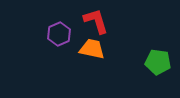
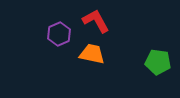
red L-shape: rotated 12 degrees counterclockwise
orange trapezoid: moved 5 px down
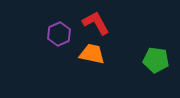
red L-shape: moved 2 px down
green pentagon: moved 2 px left, 2 px up
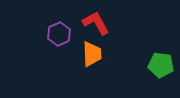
orange trapezoid: rotated 76 degrees clockwise
green pentagon: moved 5 px right, 5 px down
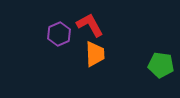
red L-shape: moved 6 px left, 2 px down
orange trapezoid: moved 3 px right
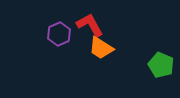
orange trapezoid: moved 6 px right, 6 px up; rotated 124 degrees clockwise
green pentagon: rotated 15 degrees clockwise
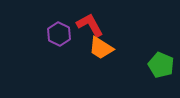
purple hexagon: rotated 10 degrees counterclockwise
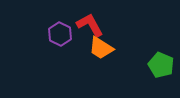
purple hexagon: moved 1 px right
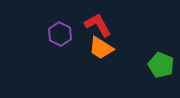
red L-shape: moved 8 px right
